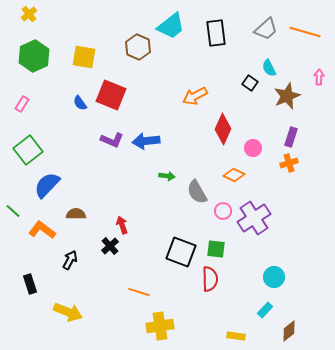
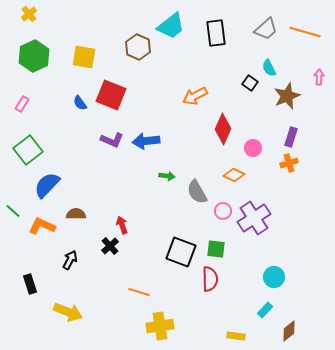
orange L-shape at (42, 230): moved 4 px up; rotated 12 degrees counterclockwise
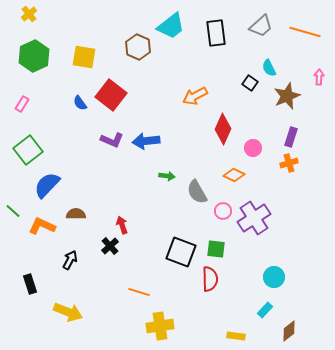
gray trapezoid at (266, 29): moved 5 px left, 3 px up
red square at (111, 95): rotated 16 degrees clockwise
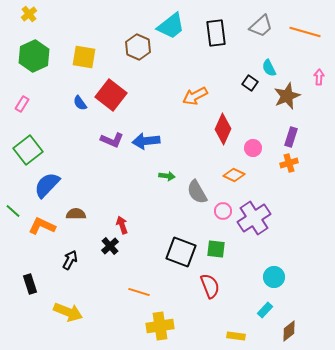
red semicircle at (210, 279): moved 7 px down; rotated 20 degrees counterclockwise
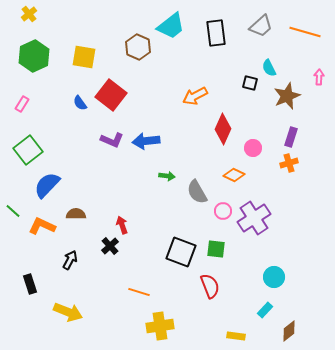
black square at (250, 83): rotated 21 degrees counterclockwise
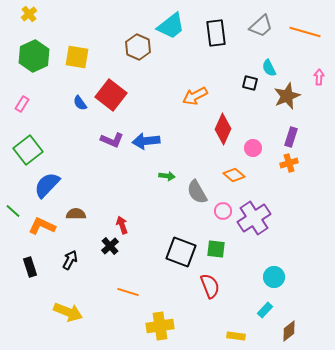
yellow square at (84, 57): moved 7 px left
orange diamond at (234, 175): rotated 15 degrees clockwise
black rectangle at (30, 284): moved 17 px up
orange line at (139, 292): moved 11 px left
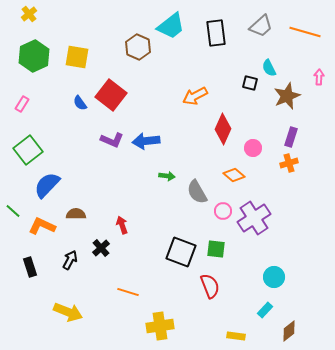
black cross at (110, 246): moved 9 px left, 2 px down
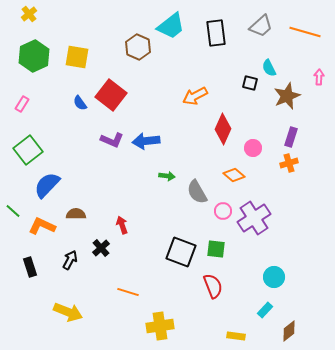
red semicircle at (210, 286): moved 3 px right
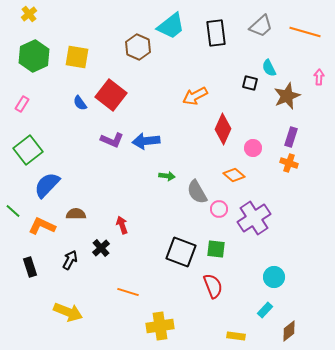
orange cross at (289, 163): rotated 36 degrees clockwise
pink circle at (223, 211): moved 4 px left, 2 px up
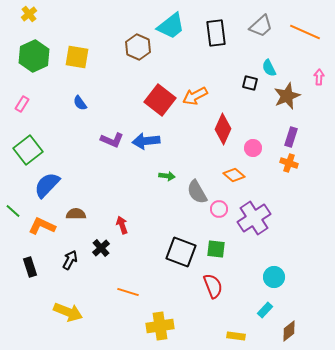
orange line at (305, 32): rotated 8 degrees clockwise
red square at (111, 95): moved 49 px right, 5 px down
